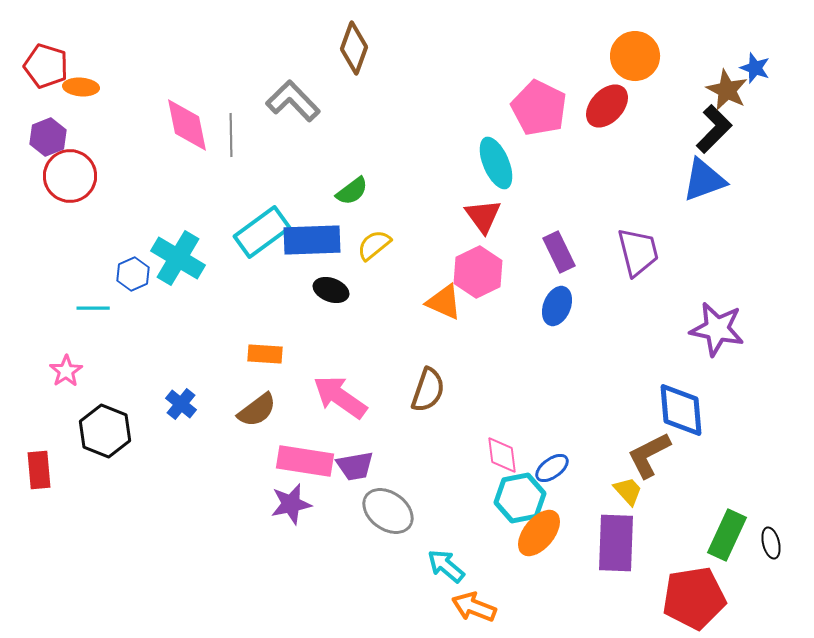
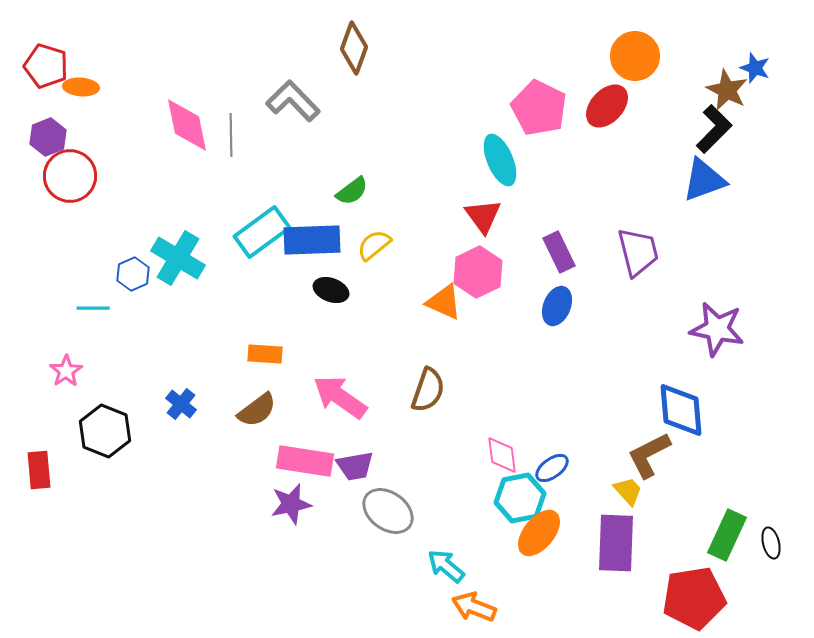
cyan ellipse at (496, 163): moved 4 px right, 3 px up
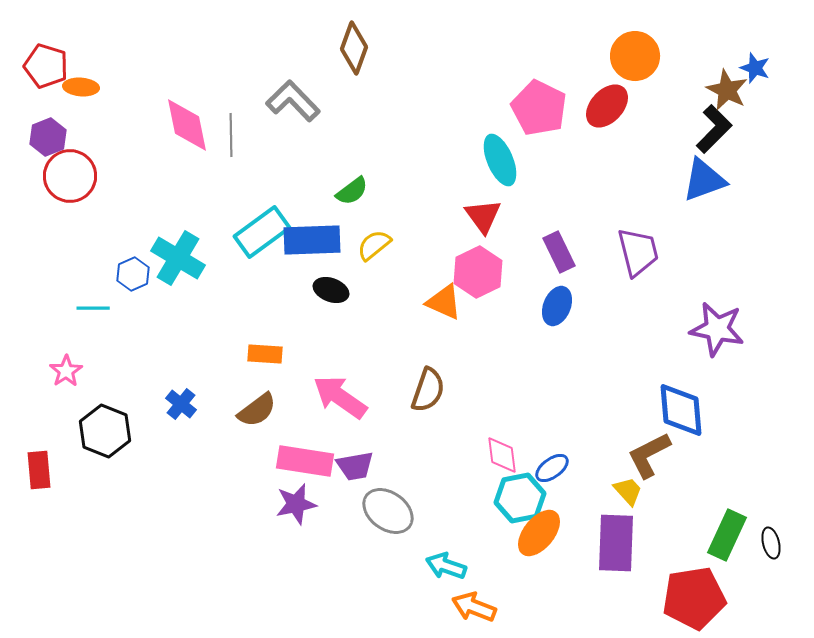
purple star at (291, 504): moved 5 px right
cyan arrow at (446, 566): rotated 21 degrees counterclockwise
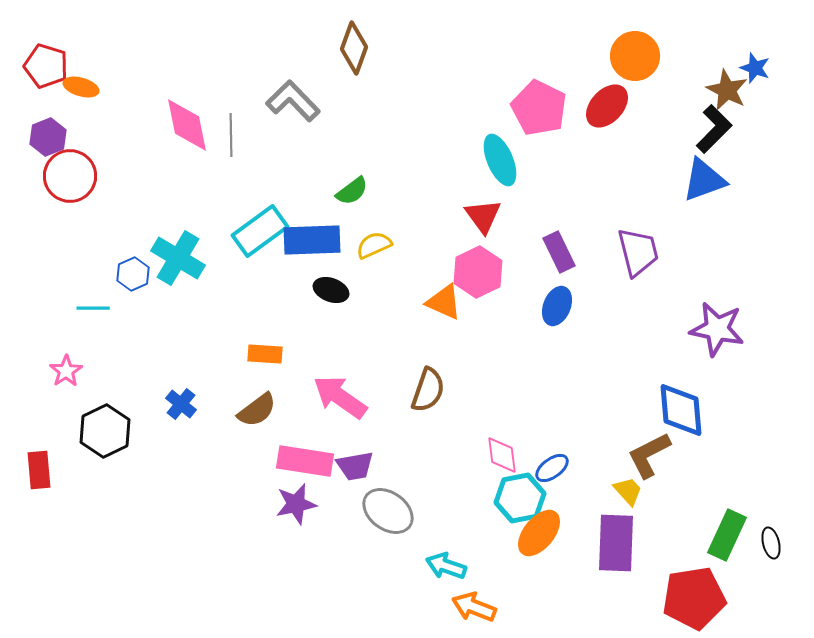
orange ellipse at (81, 87): rotated 12 degrees clockwise
cyan rectangle at (262, 232): moved 2 px left, 1 px up
yellow semicircle at (374, 245): rotated 15 degrees clockwise
black hexagon at (105, 431): rotated 12 degrees clockwise
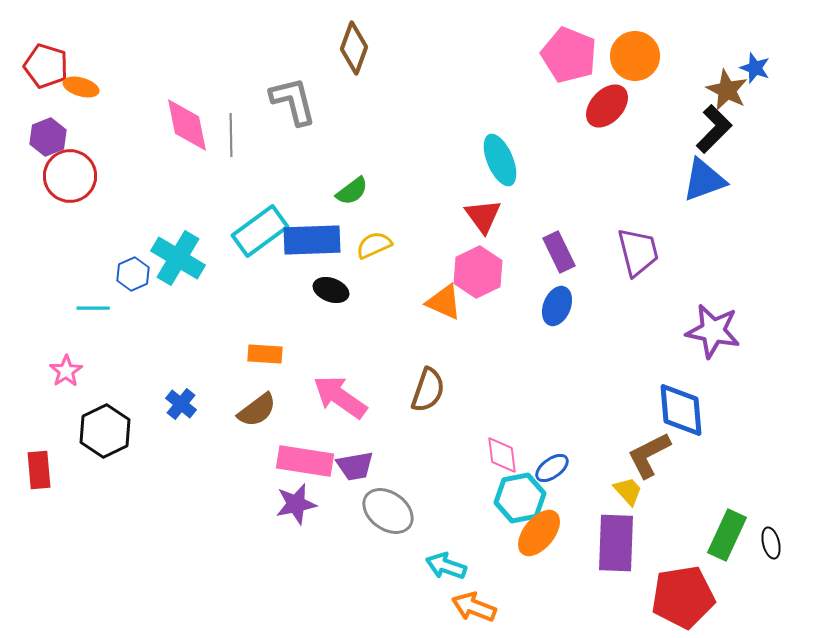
gray L-shape at (293, 101): rotated 30 degrees clockwise
pink pentagon at (539, 108): moved 30 px right, 53 px up; rotated 4 degrees counterclockwise
purple star at (717, 329): moved 4 px left, 2 px down
red pentagon at (694, 598): moved 11 px left, 1 px up
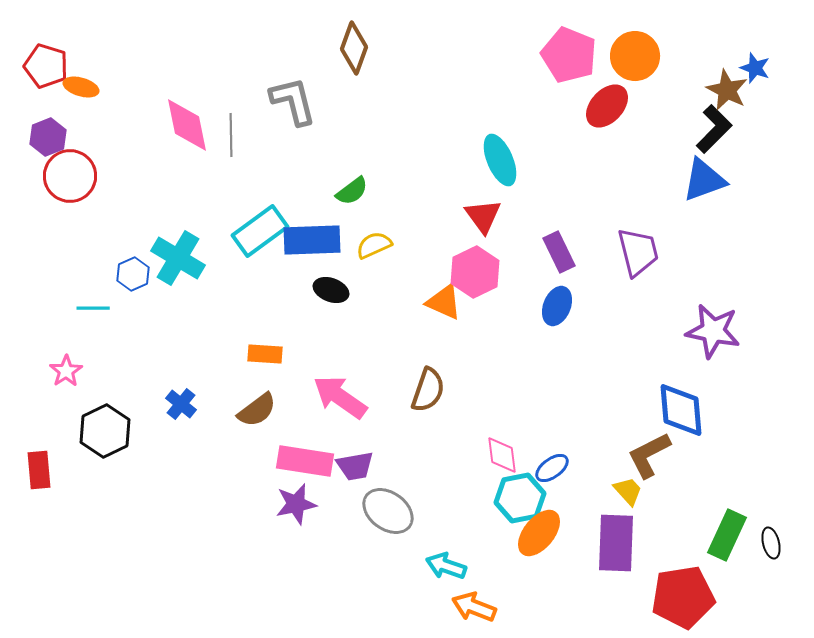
pink hexagon at (478, 272): moved 3 px left
